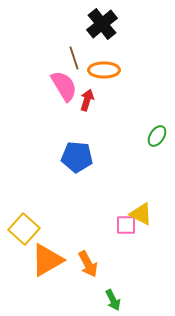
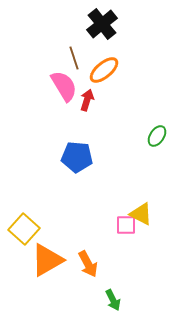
orange ellipse: rotated 40 degrees counterclockwise
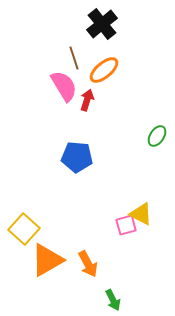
pink square: rotated 15 degrees counterclockwise
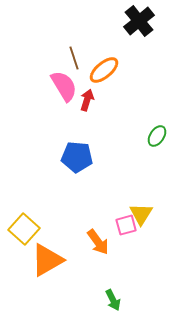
black cross: moved 37 px right, 3 px up
yellow triangle: rotated 35 degrees clockwise
orange arrow: moved 10 px right, 22 px up; rotated 8 degrees counterclockwise
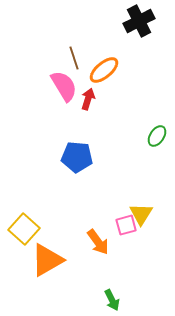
black cross: rotated 12 degrees clockwise
red arrow: moved 1 px right, 1 px up
green arrow: moved 1 px left
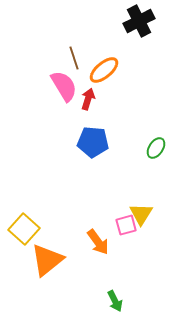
green ellipse: moved 1 px left, 12 px down
blue pentagon: moved 16 px right, 15 px up
orange triangle: rotated 9 degrees counterclockwise
green arrow: moved 3 px right, 1 px down
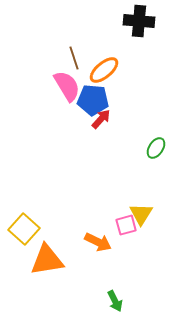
black cross: rotated 32 degrees clockwise
pink semicircle: moved 3 px right
red arrow: moved 13 px right, 20 px down; rotated 25 degrees clockwise
blue pentagon: moved 42 px up
orange arrow: rotated 28 degrees counterclockwise
orange triangle: rotated 30 degrees clockwise
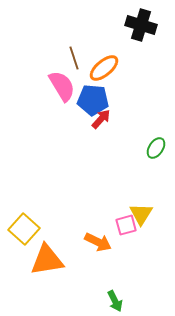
black cross: moved 2 px right, 4 px down; rotated 12 degrees clockwise
orange ellipse: moved 2 px up
pink semicircle: moved 5 px left
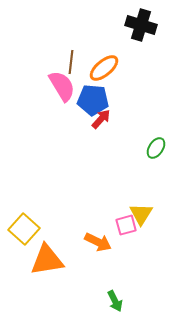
brown line: moved 3 px left, 4 px down; rotated 25 degrees clockwise
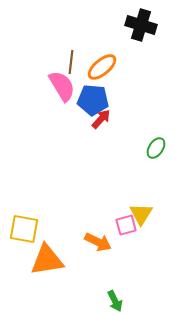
orange ellipse: moved 2 px left, 1 px up
yellow square: rotated 32 degrees counterclockwise
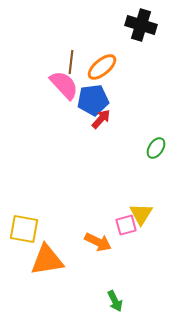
pink semicircle: moved 2 px right, 1 px up; rotated 12 degrees counterclockwise
blue pentagon: rotated 12 degrees counterclockwise
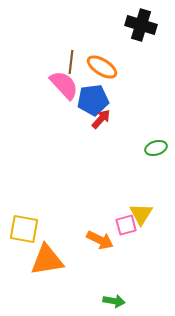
orange ellipse: rotated 72 degrees clockwise
green ellipse: rotated 40 degrees clockwise
orange arrow: moved 2 px right, 2 px up
green arrow: moved 1 px left; rotated 55 degrees counterclockwise
